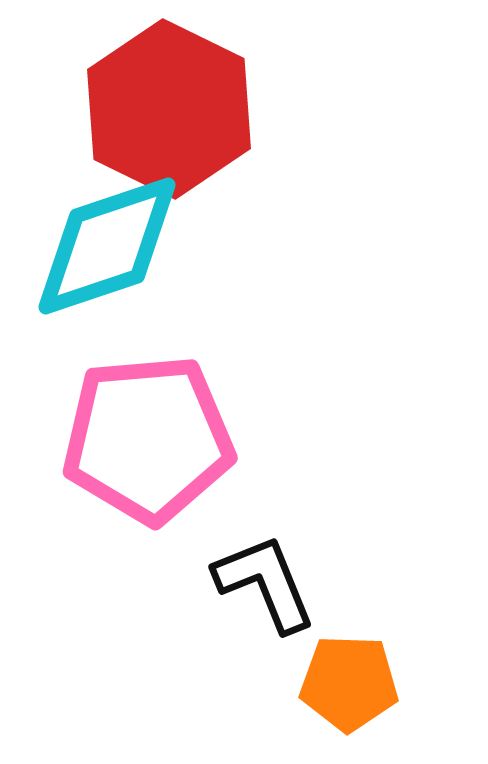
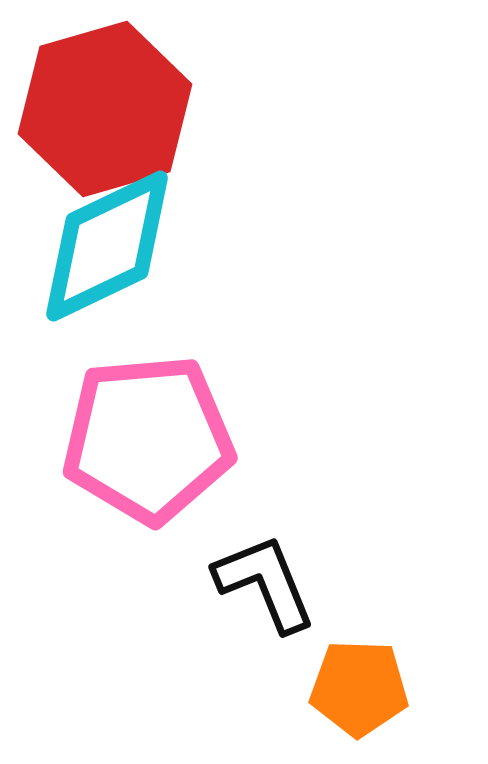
red hexagon: moved 64 px left; rotated 18 degrees clockwise
cyan diamond: rotated 7 degrees counterclockwise
orange pentagon: moved 10 px right, 5 px down
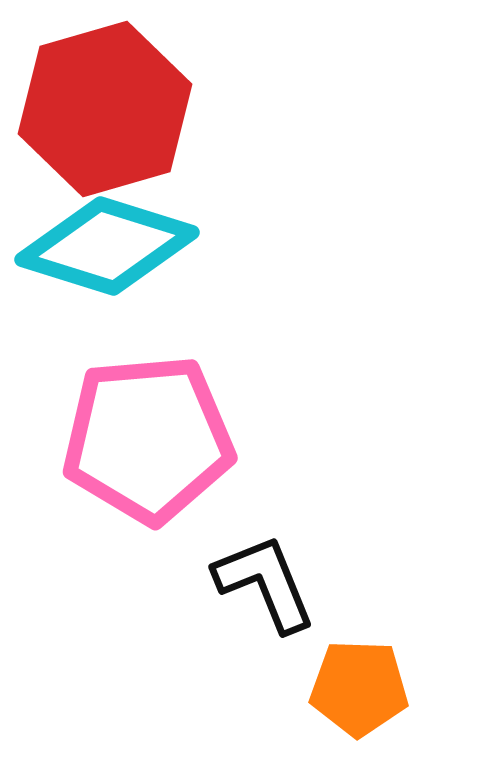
cyan diamond: rotated 43 degrees clockwise
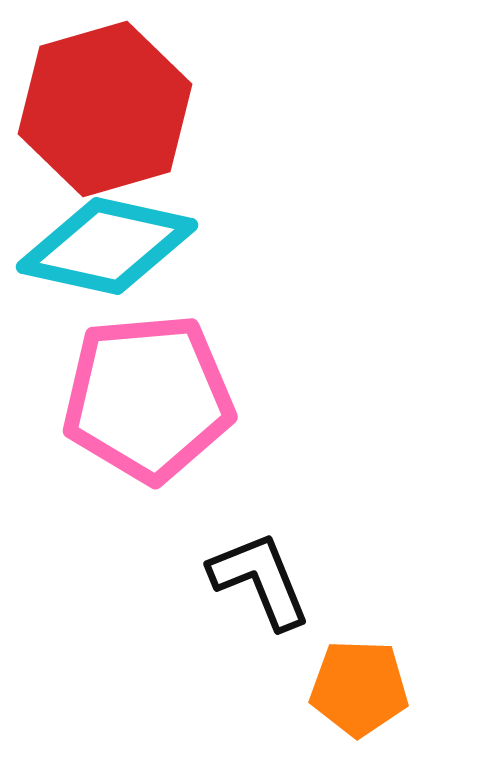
cyan diamond: rotated 5 degrees counterclockwise
pink pentagon: moved 41 px up
black L-shape: moved 5 px left, 3 px up
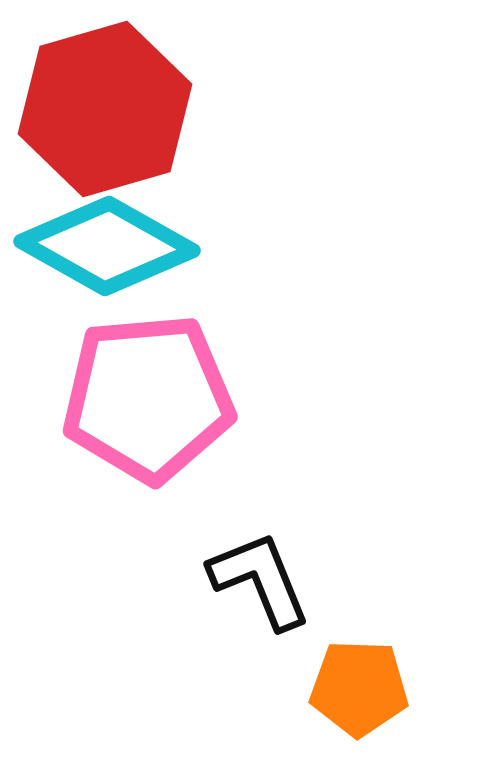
cyan diamond: rotated 17 degrees clockwise
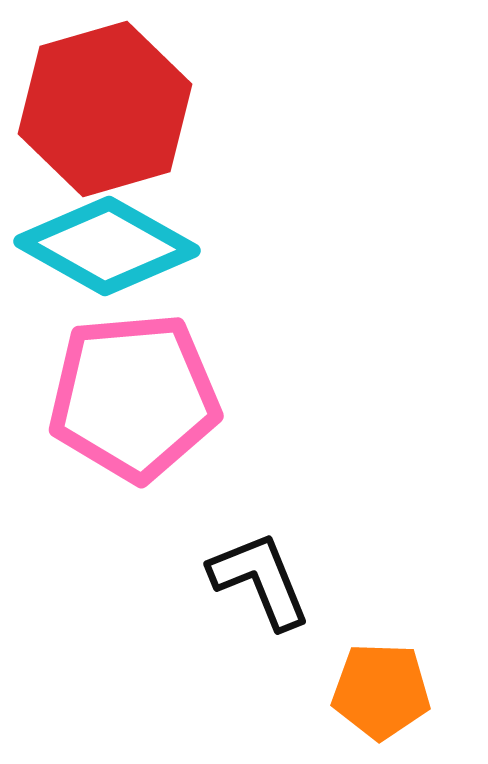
pink pentagon: moved 14 px left, 1 px up
orange pentagon: moved 22 px right, 3 px down
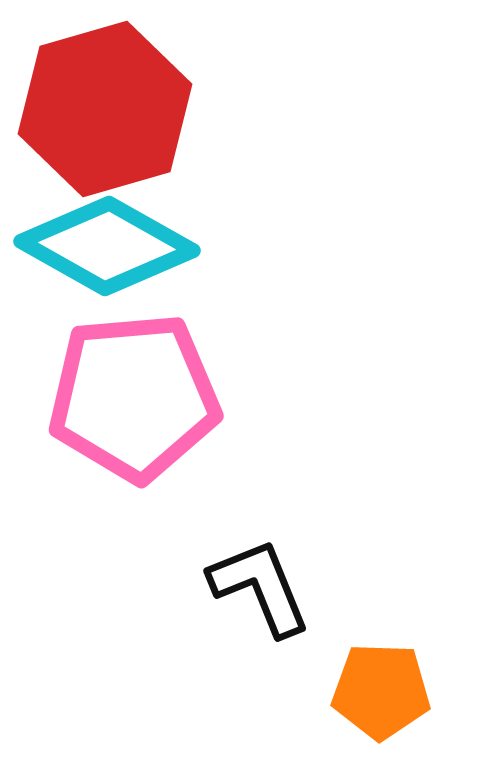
black L-shape: moved 7 px down
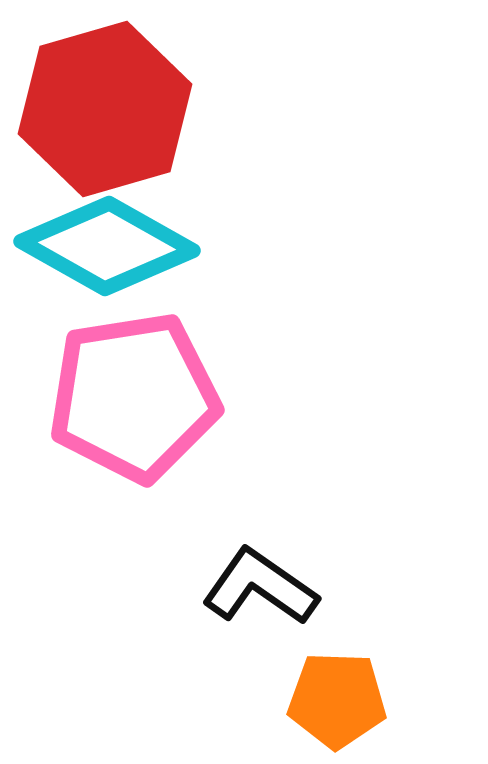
pink pentagon: rotated 4 degrees counterclockwise
black L-shape: rotated 33 degrees counterclockwise
orange pentagon: moved 44 px left, 9 px down
